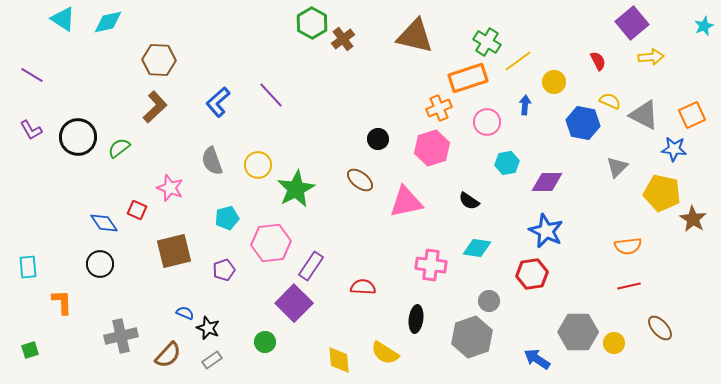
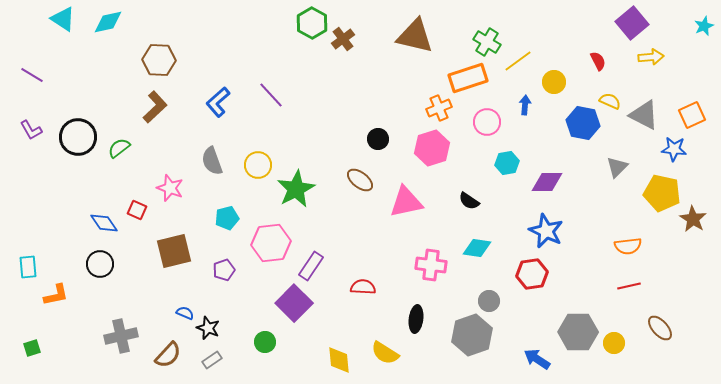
orange L-shape at (62, 302): moved 6 px left, 7 px up; rotated 80 degrees clockwise
gray hexagon at (472, 337): moved 2 px up
green square at (30, 350): moved 2 px right, 2 px up
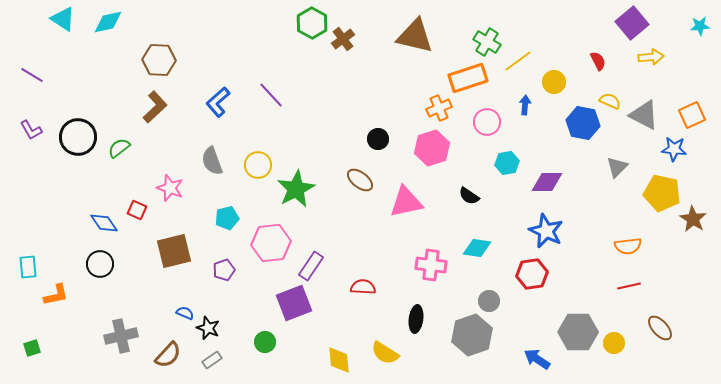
cyan star at (704, 26): moved 4 px left; rotated 18 degrees clockwise
black semicircle at (469, 201): moved 5 px up
purple square at (294, 303): rotated 24 degrees clockwise
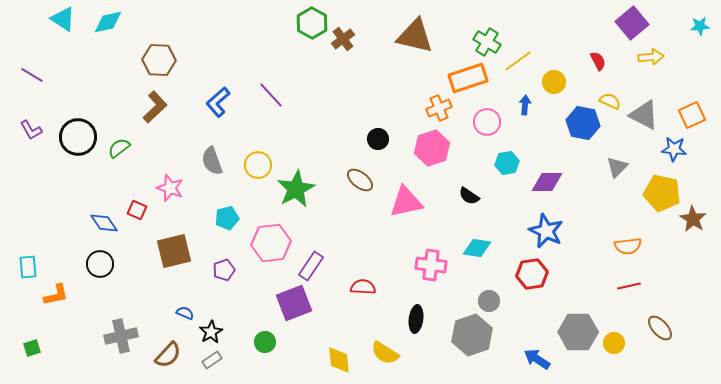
black star at (208, 328): moved 3 px right, 4 px down; rotated 20 degrees clockwise
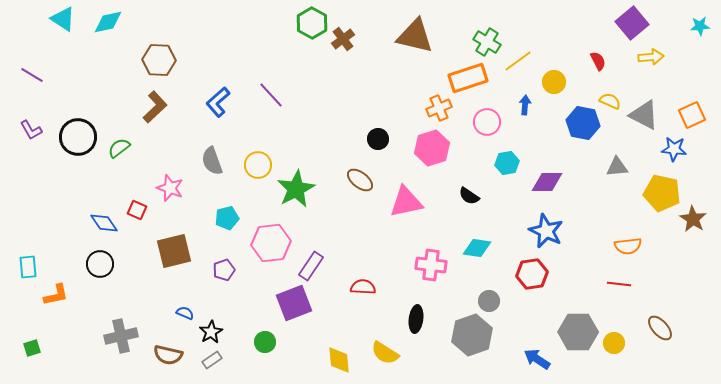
gray triangle at (617, 167): rotated 40 degrees clockwise
red line at (629, 286): moved 10 px left, 2 px up; rotated 20 degrees clockwise
brown semicircle at (168, 355): rotated 60 degrees clockwise
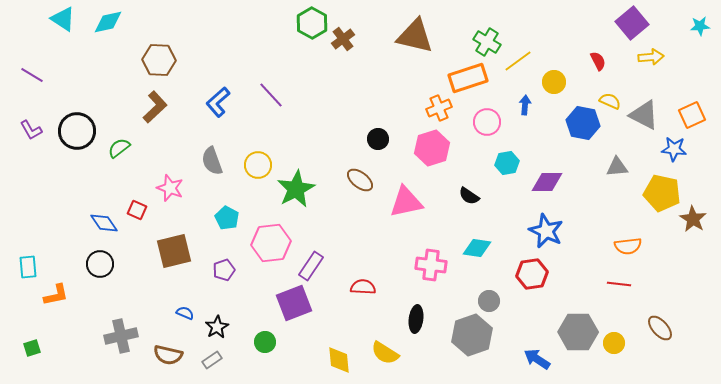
black circle at (78, 137): moved 1 px left, 6 px up
cyan pentagon at (227, 218): rotated 30 degrees counterclockwise
black star at (211, 332): moved 6 px right, 5 px up
